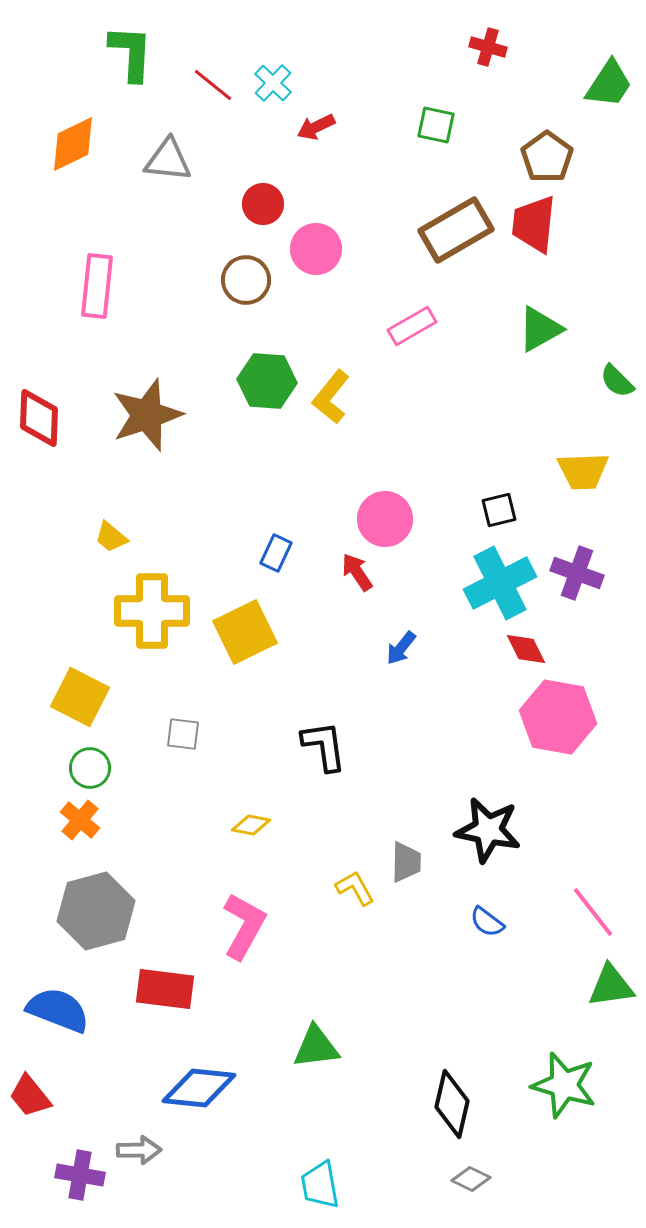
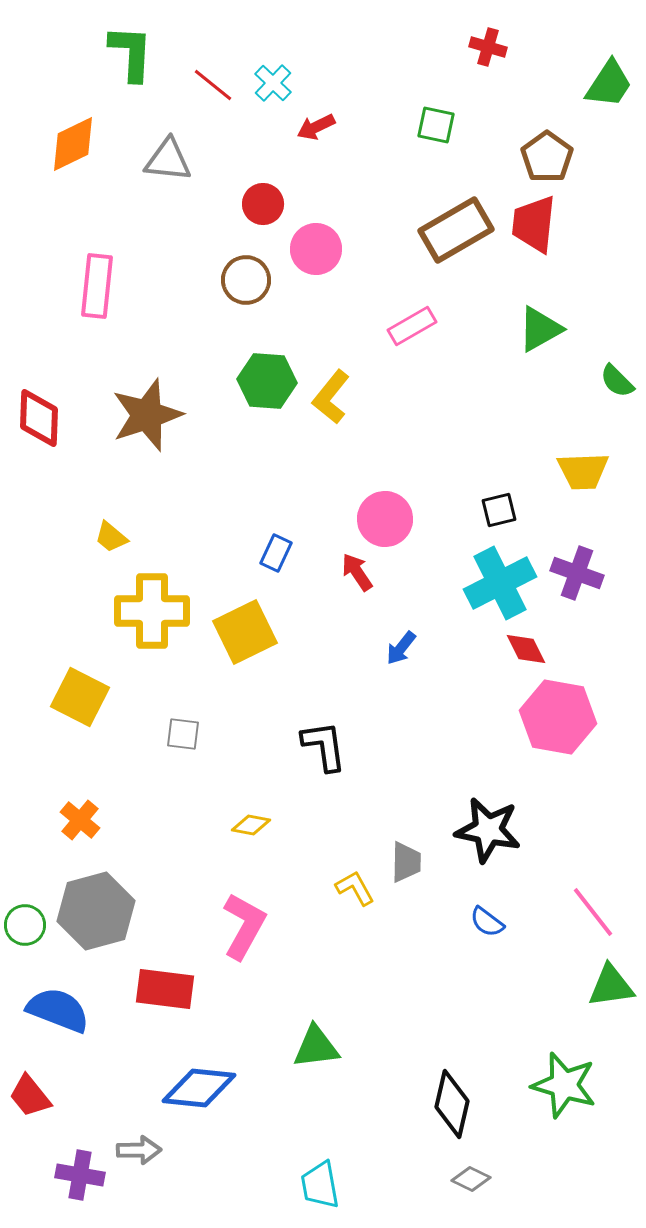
green circle at (90, 768): moved 65 px left, 157 px down
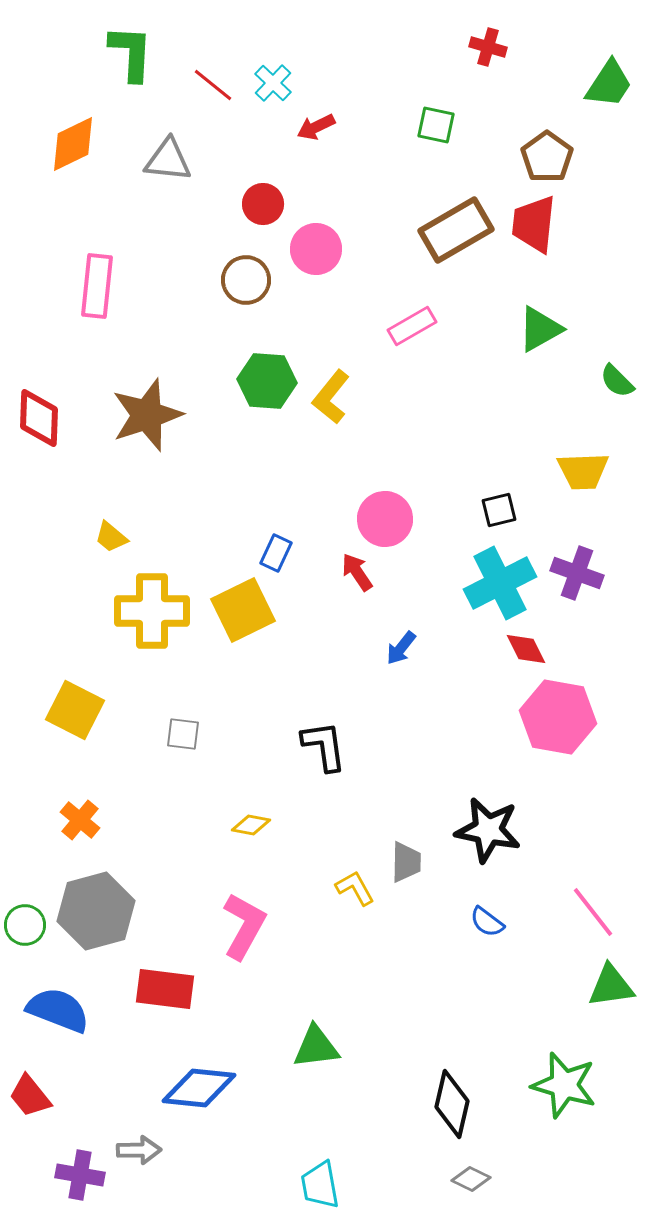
yellow square at (245, 632): moved 2 px left, 22 px up
yellow square at (80, 697): moved 5 px left, 13 px down
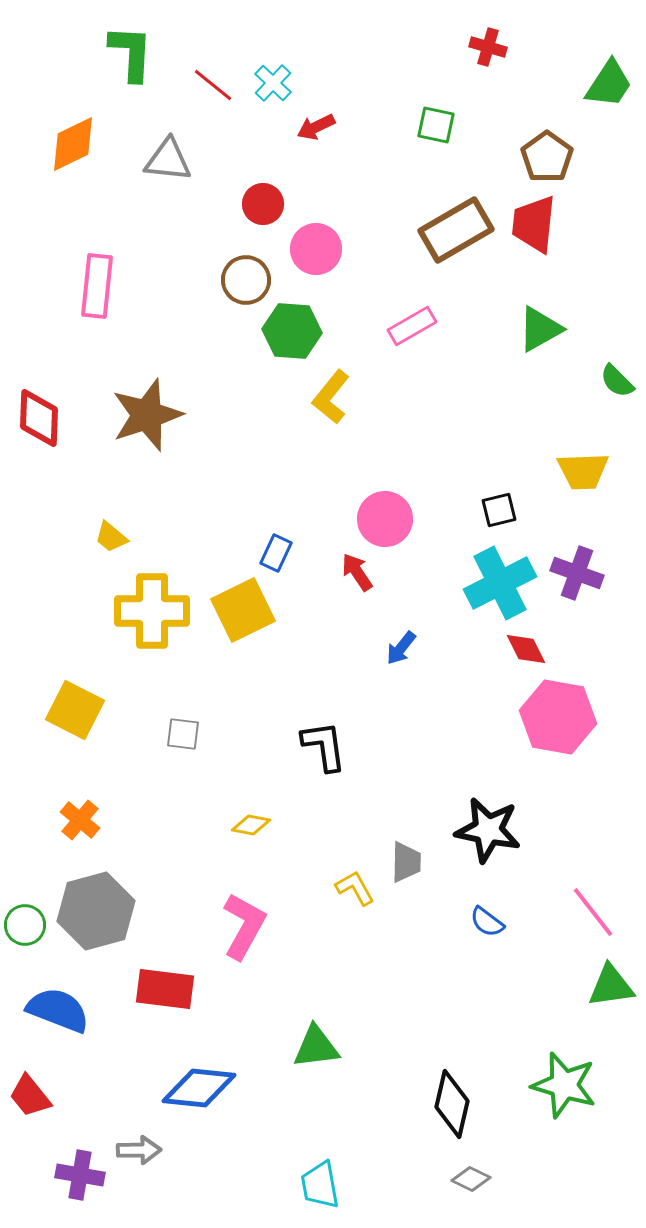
green hexagon at (267, 381): moved 25 px right, 50 px up
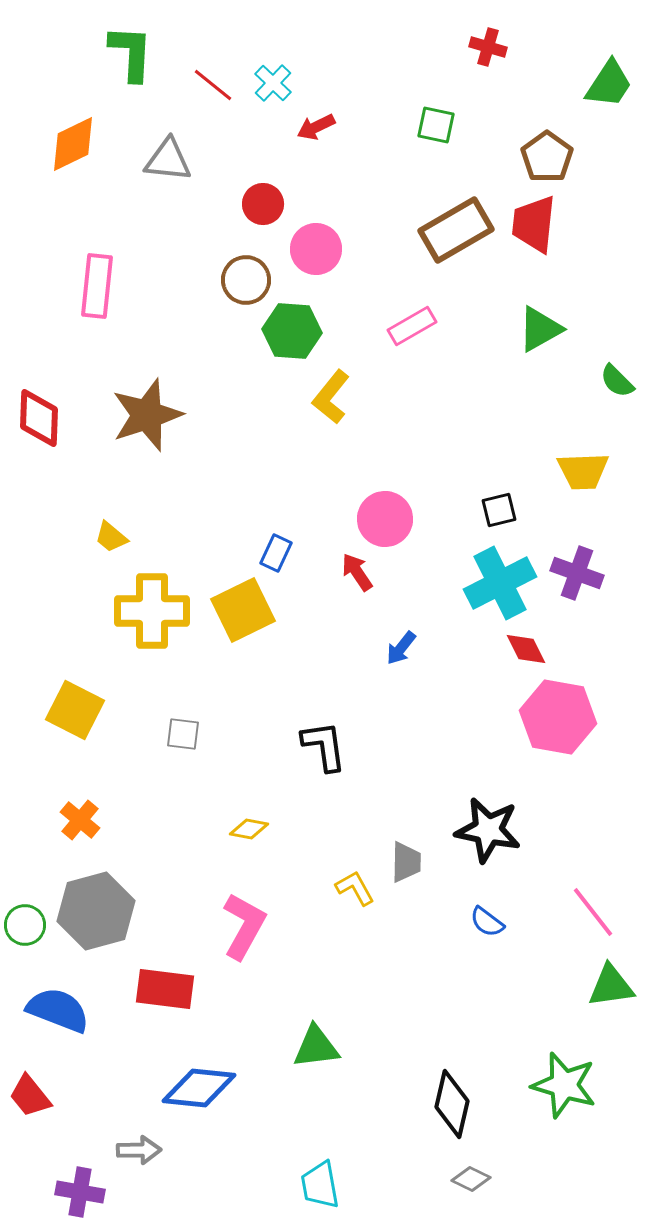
yellow diamond at (251, 825): moved 2 px left, 4 px down
purple cross at (80, 1175): moved 17 px down
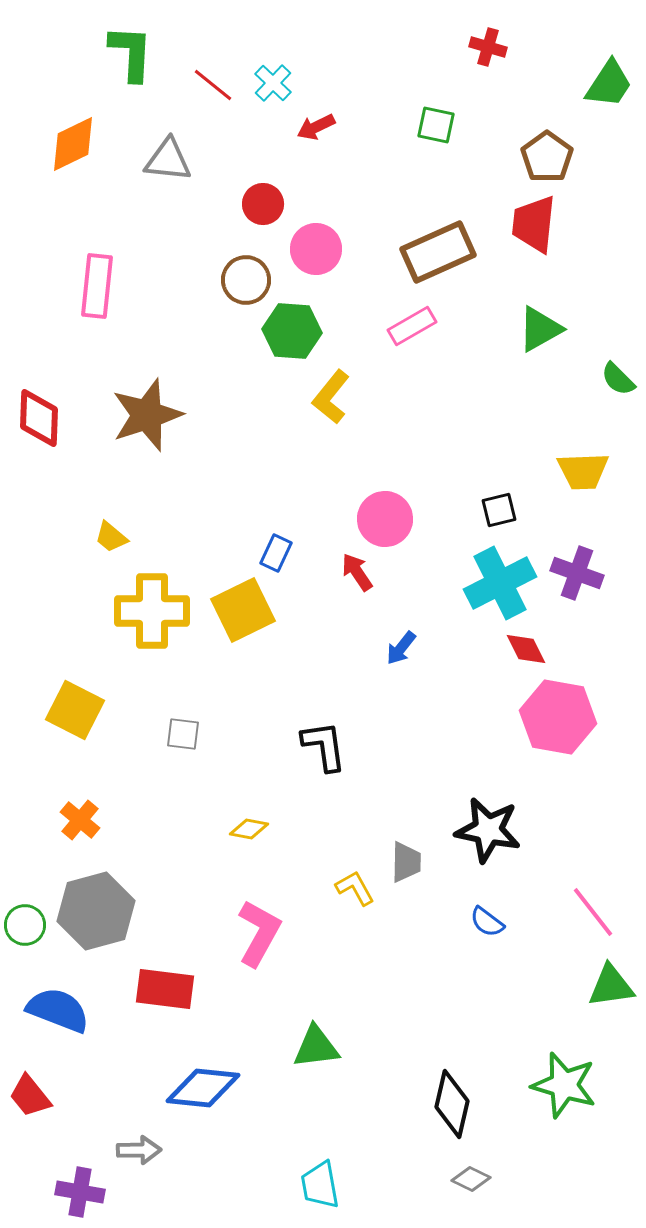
brown rectangle at (456, 230): moved 18 px left, 22 px down; rotated 6 degrees clockwise
green semicircle at (617, 381): moved 1 px right, 2 px up
pink L-shape at (244, 926): moved 15 px right, 7 px down
blue diamond at (199, 1088): moved 4 px right
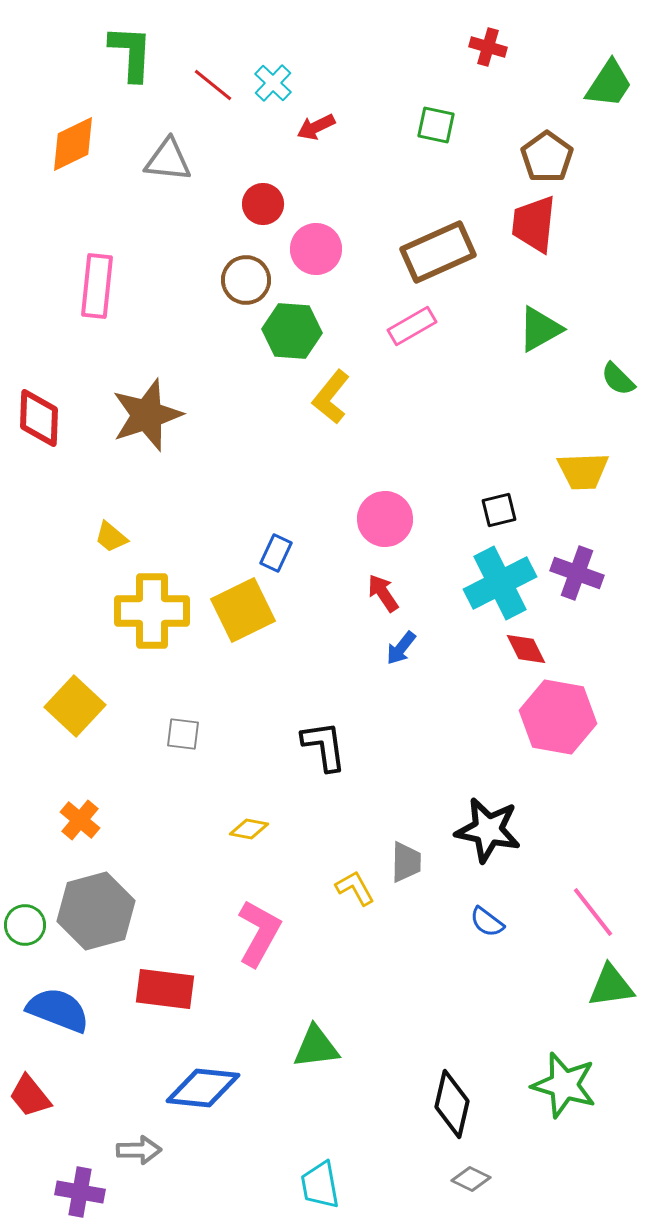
red arrow at (357, 572): moved 26 px right, 21 px down
yellow square at (75, 710): moved 4 px up; rotated 16 degrees clockwise
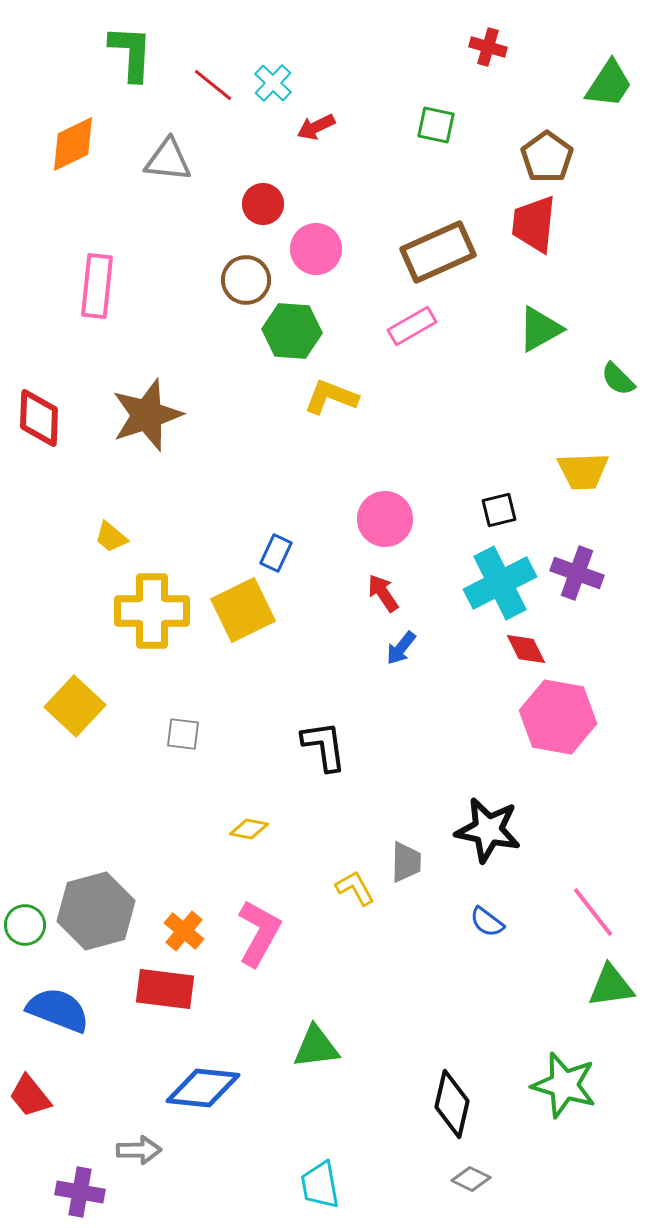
yellow L-shape at (331, 397): rotated 72 degrees clockwise
orange cross at (80, 820): moved 104 px right, 111 px down
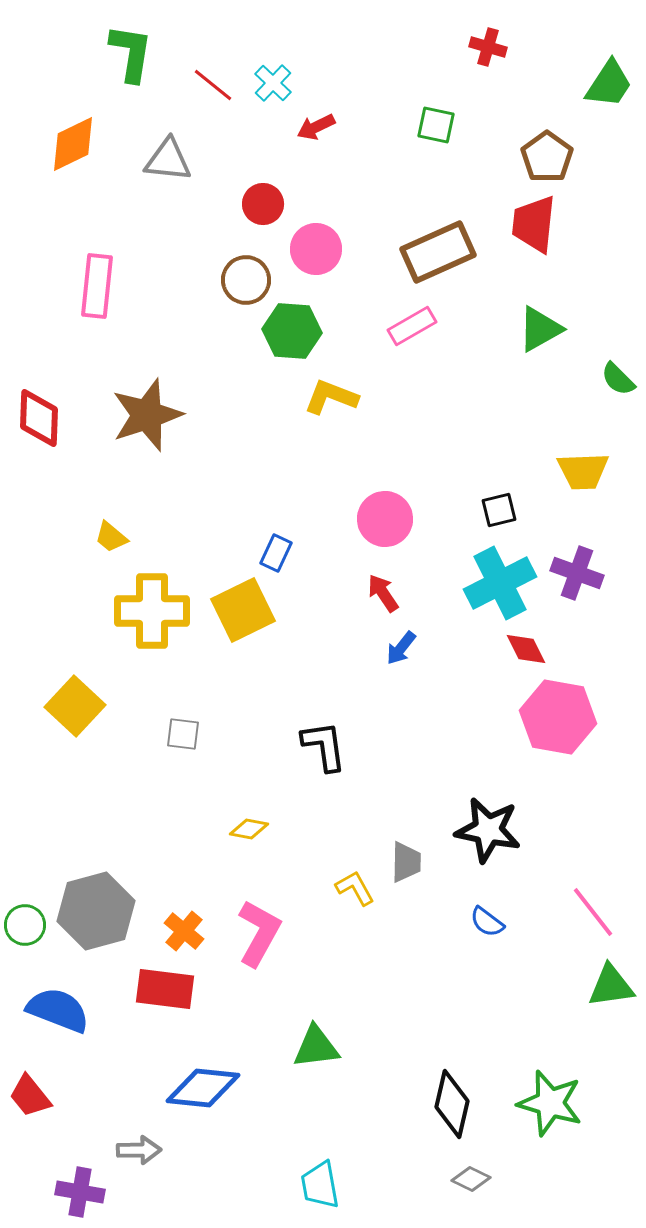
green L-shape at (131, 53): rotated 6 degrees clockwise
green star at (564, 1085): moved 14 px left, 18 px down
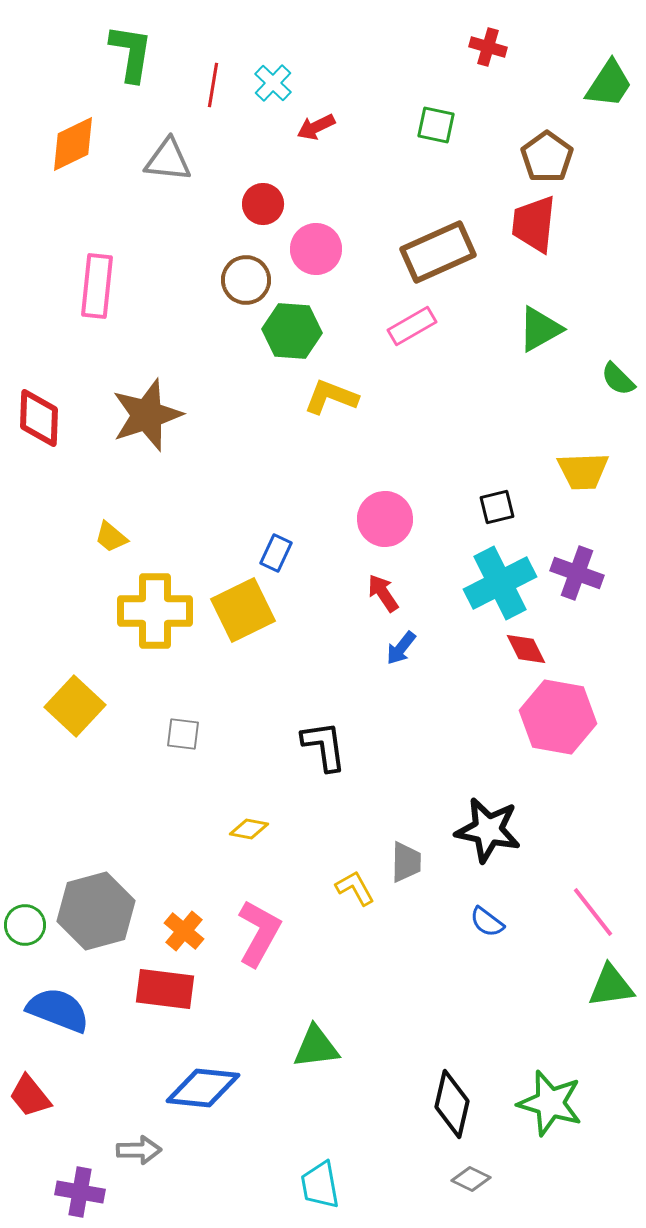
red line at (213, 85): rotated 60 degrees clockwise
black square at (499, 510): moved 2 px left, 3 px up
yellow cross at (152, 611): moved 3 px right
